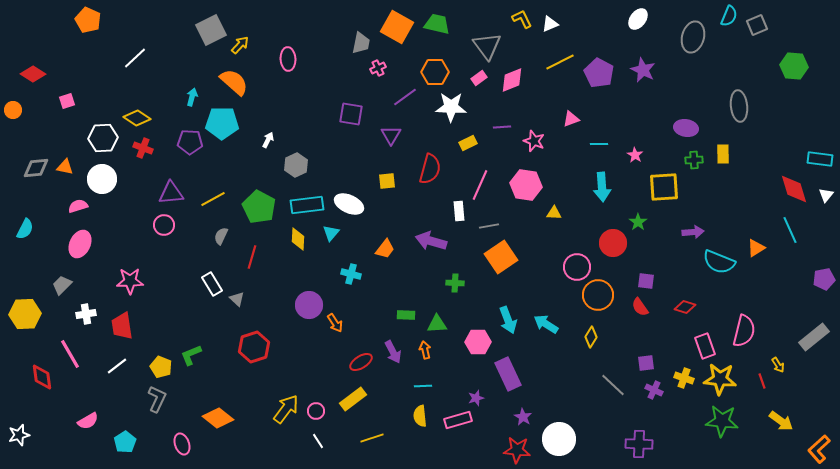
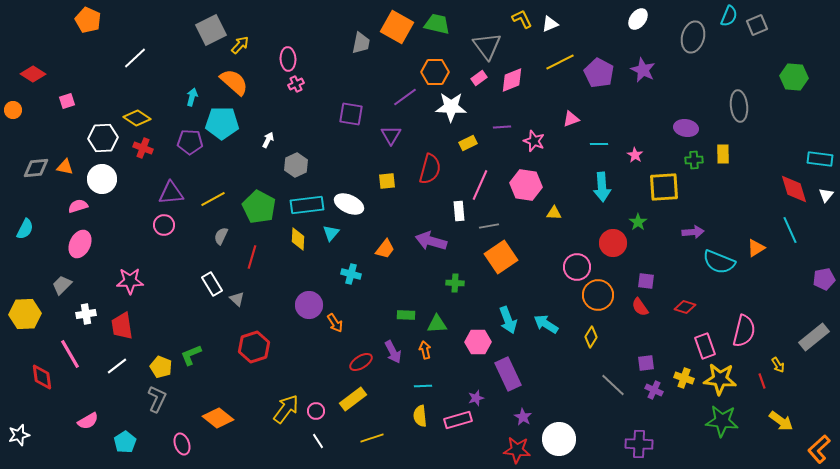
green hexagon at (794, 66): moved 11 px down
pink cross at (378, 68): moved 82 px left, 16 px down
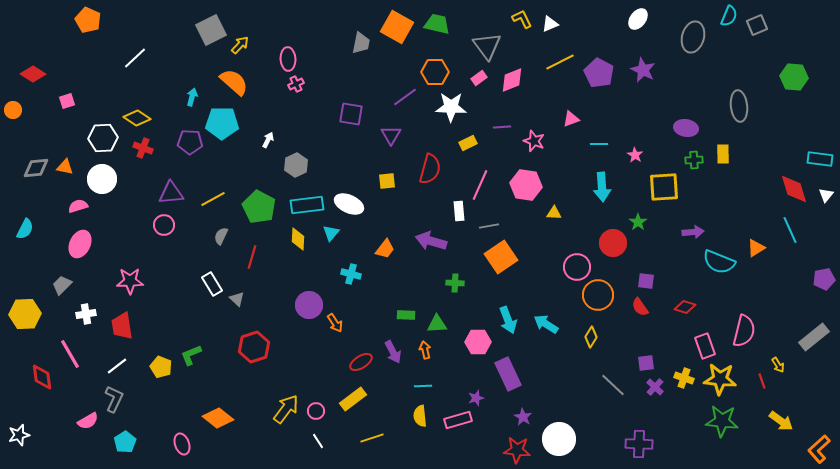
purple cross at (654, 390): moved 1 px right, 3 px up; rotated 18 degrees clockwise
gray L-shape at (157, 399): moved 43 px left
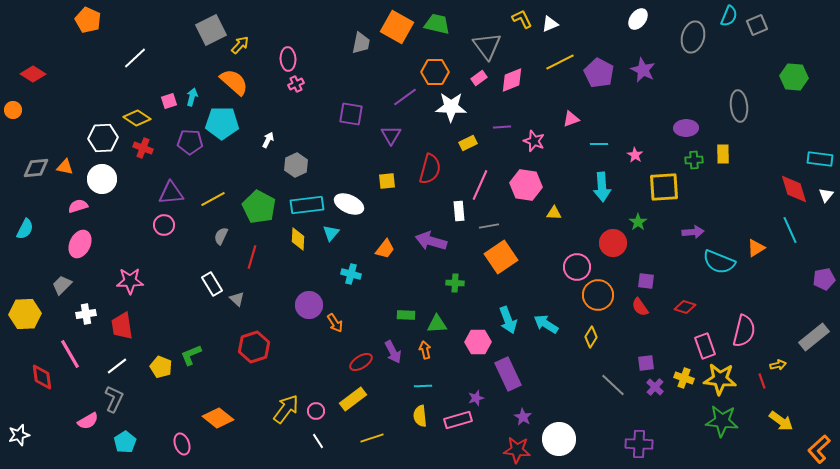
pink square at (67, 101): moved 102 px right
purple ellipse at (686, 128): rotated 10 degrees counterclockwise
yellow arrow at (778, 365): rotated 70 degrees counterclockwise
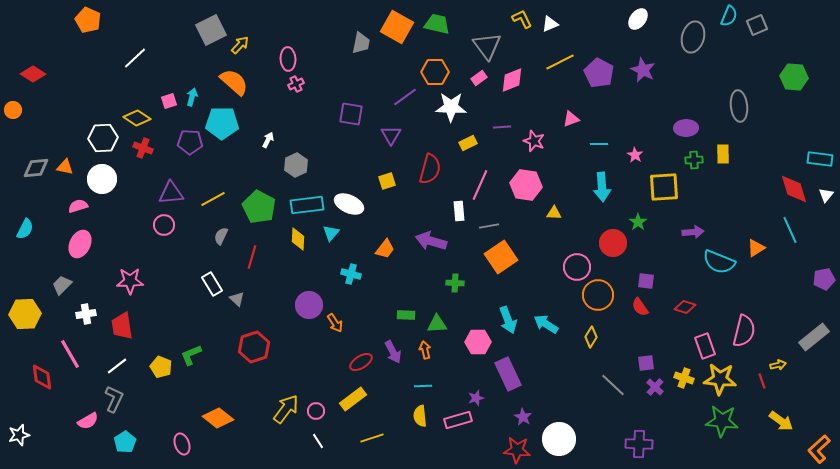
yellow square at (387, 181): rotated 12 degrees counterclockwise
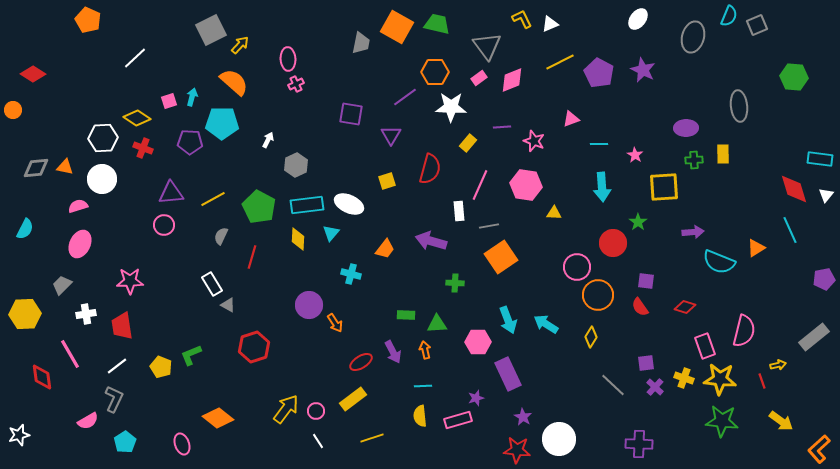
yellow rectangle at (468, 143): rotated 24 degrees counterclockwise
gray triangle at (237, 299): moved 9 px left, 6 px down; rotated 14 degrees counterclockwise
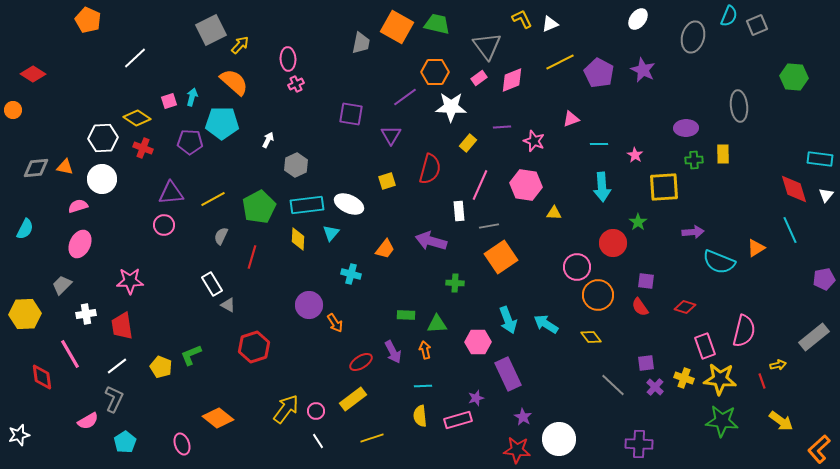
green pentagon at (259, 207): rotated 16 degrees clockwise
yellow diamond at (591, 337): rotated 70 degrees counterclockwise
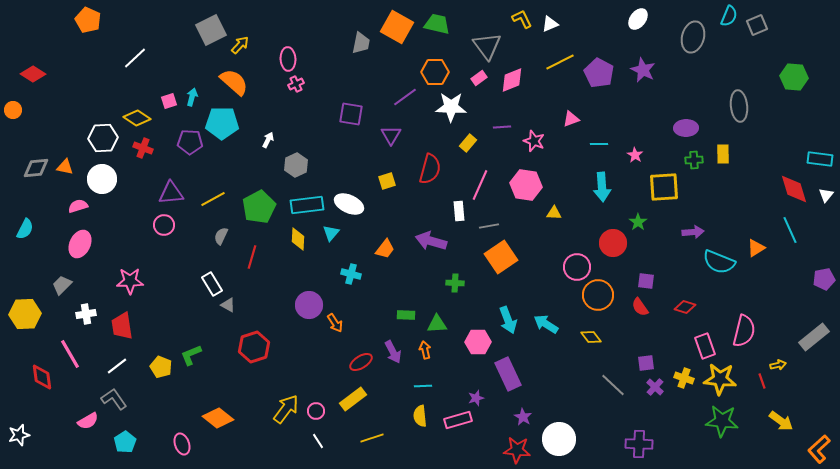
gray L-shape at (114, 399): rotated 60 degrees counterclockwise
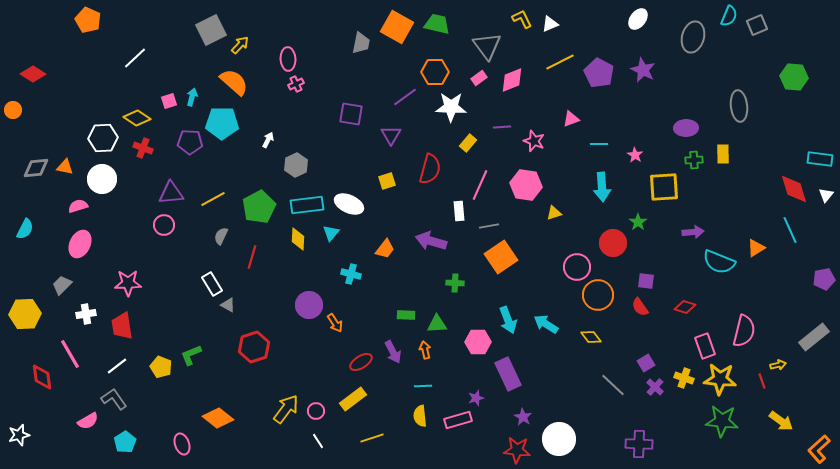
yellow triangle at (554, 213): rotated 21 degrees counterclockwise
pink star at (130, 281): moved 2 px left, 2 px down
purple square at (646, 363): rotated 24 degrees counterclockwise
